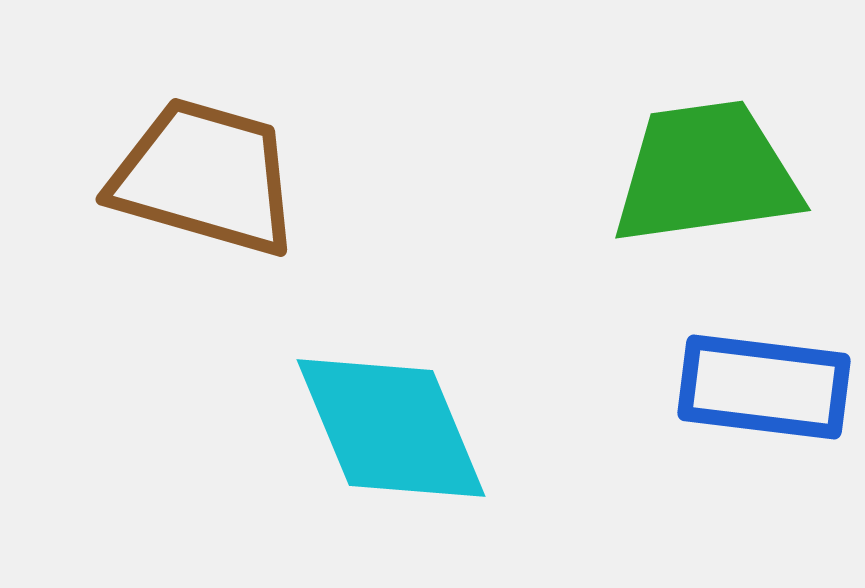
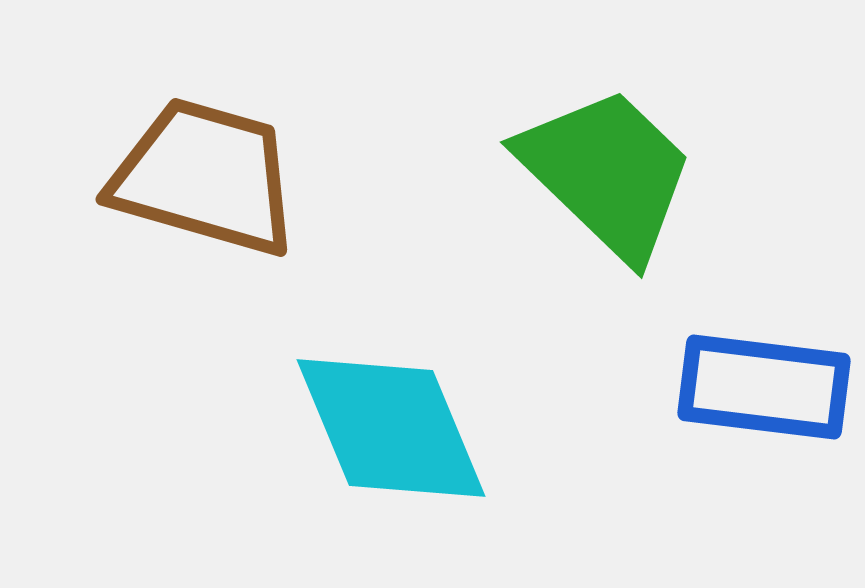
green trapezoid: moved 99 px left; rotated 52 degrees clockwise
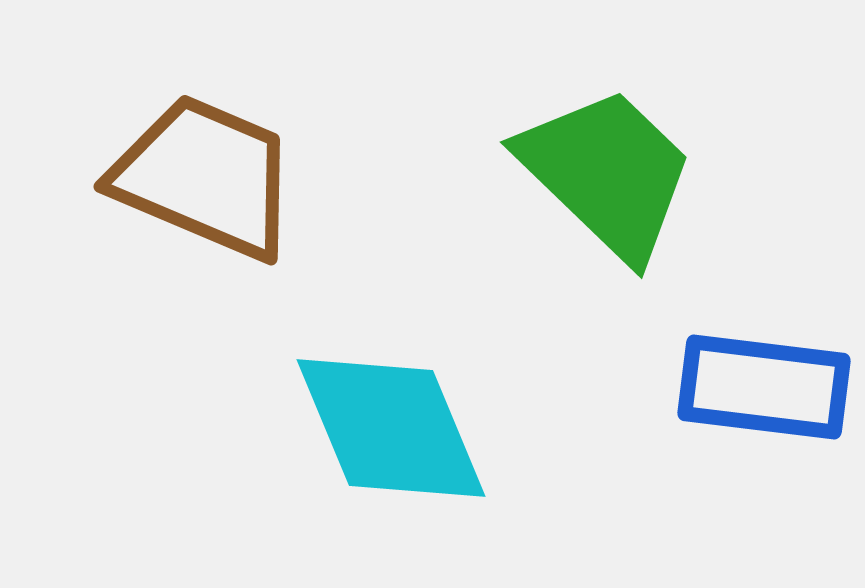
brown trapezoid: rotated 7 degrees clockwise
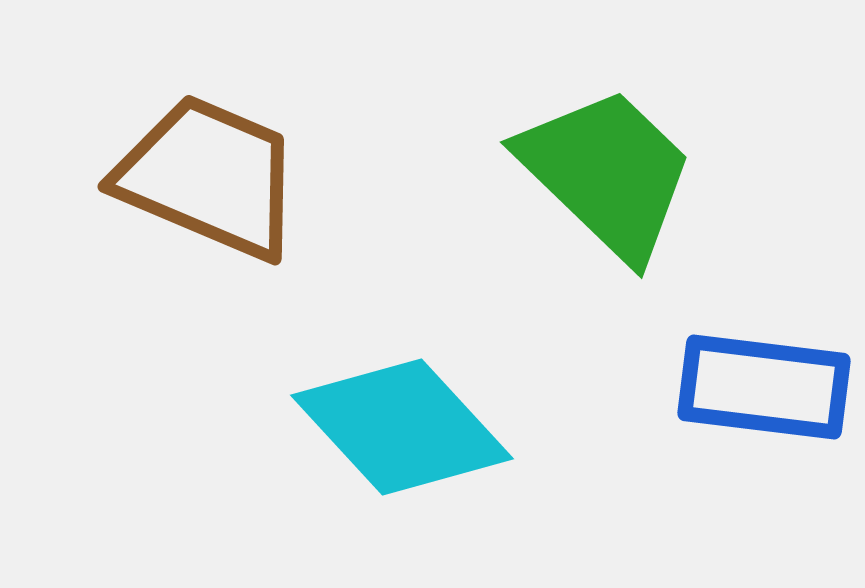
brown trapezoid: moved 4 px right
cyan diamond: moved 11 px right, 1 px up; rotated 20 degrees counterclockwise
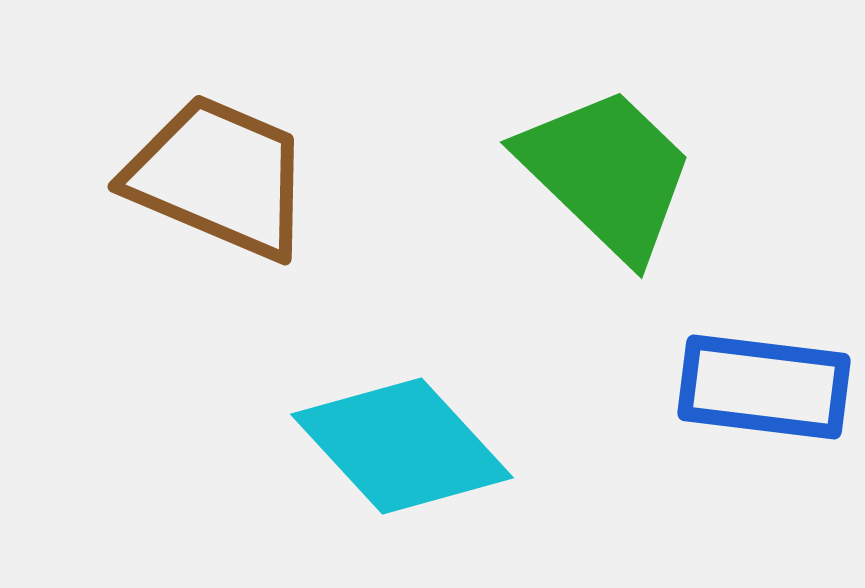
brown trapezoid: moved 10 px right
cyan diamond: moved 19 px down
